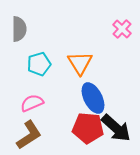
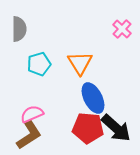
pink semicircle: moved 11 px down
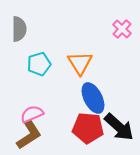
black arrow: moved 3 px right, 1 px up
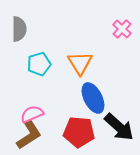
red pentagon: moved 9 px left, 4 px down
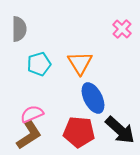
black arrow: moved 1 px right, 3 px down
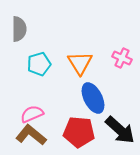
pink cross: moved 29 px down; rotated 18 degrees counterclockwise
brown L-shape: moved 2 px right; rotated 108 degrees counterclockwise
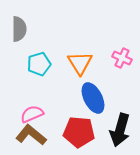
black arrow: rotated 64 degrees clockwise
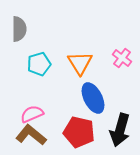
pink cross: rotated 12 degrees clockwise
red pentagon: rotated 8 degrees clockwise
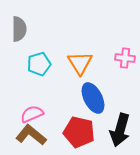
pink cross: moved 3 px right; rotated 30 degrees counterclockwise
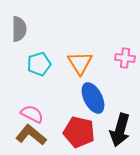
pink semicircle: rotated 50 degrees clockwise
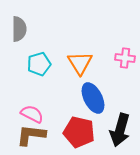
brown L-shape: rotated 32 degrees counterclockwise
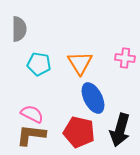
cyan pentagon: rotated 25 degrees clockwise
